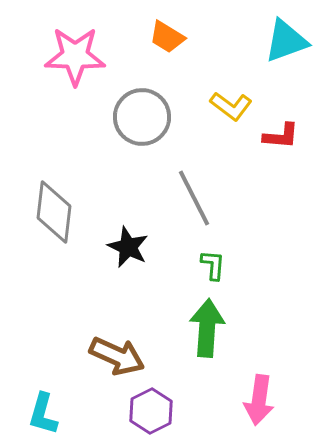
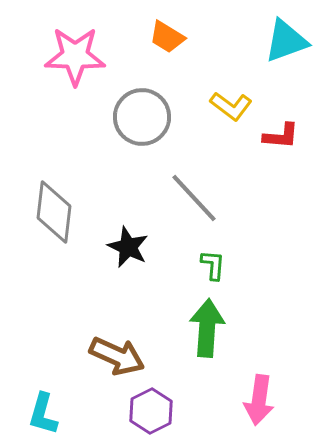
gray line: rotated 16 degrees counterclockwise
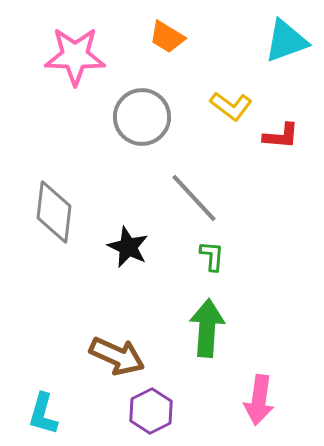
green L-shape: moved 1 px left, 9 px up
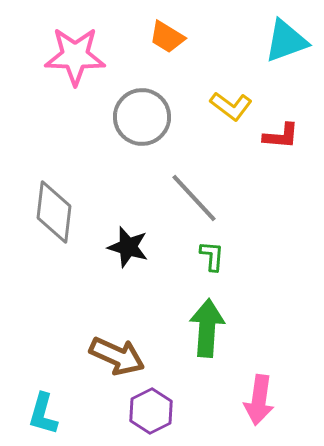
black star: rotated 9 degrees counterclockwise
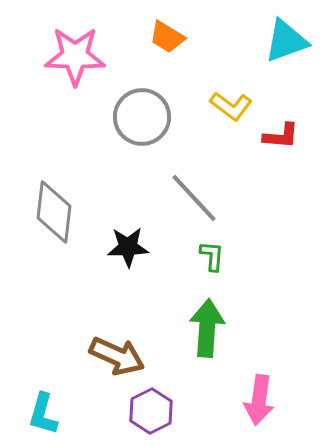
black star: rotated 18 degrees counterclockwise
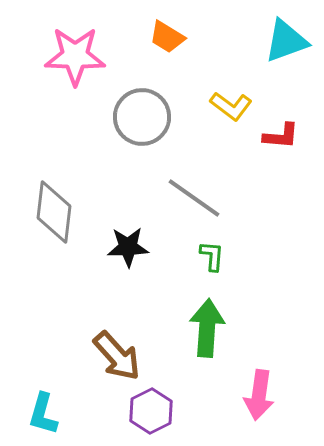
gray line: rotated 12 degrees counterclockwise
brown arrow: rotated 24 degrees clockwise
pink arrow: moved 5 px up
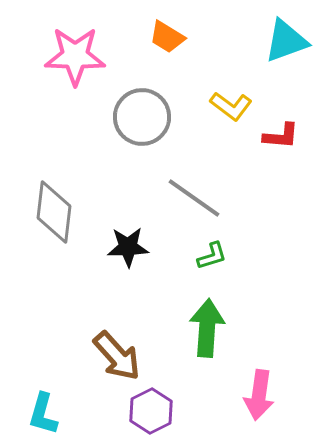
green L-shape: rotated 68 degrees clockwise
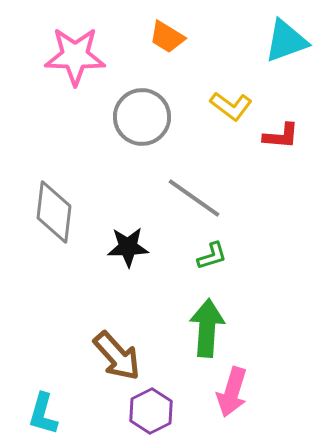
pink arrow: moved 27 px left, 3 px up; rotated 9 degrees clockwise
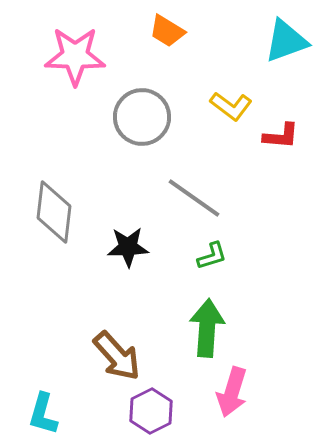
orange trapezoid: moved 6 px up
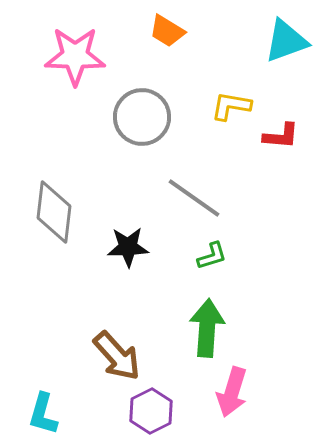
yellow L-shape: rotated 153 degrees clockwise
